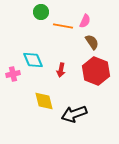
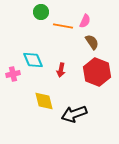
red hexagon: moved 1 px right, 1 px down
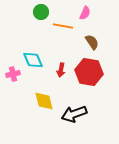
pink semicircle: moved 8 px up
red hexagon: moved 8 px left; rotated 12 degrees counterclockwise
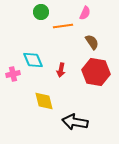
orange line: rotated 18 degrees counterclockwise
red hexagon: moved 7 px right
black arrow: moved 1 px right, 8 px down; rotated 30 degrees clockwise
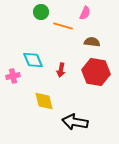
orange line: rotated 24 degrees clockwise
brown semicircle: rotated 49 degrees counterclockwise
pink cross: moved 2 px down
